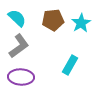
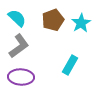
brown pentagon: rotated 15 degrees counterclockwise
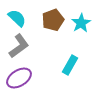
purple ellipse: moved 2 px left, 1 px down; rotated 35 degrees counterclockwise
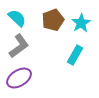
cyan rectangle: moved 5 px right, 10 px up
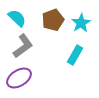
gray L-shape: moved 4 px right
